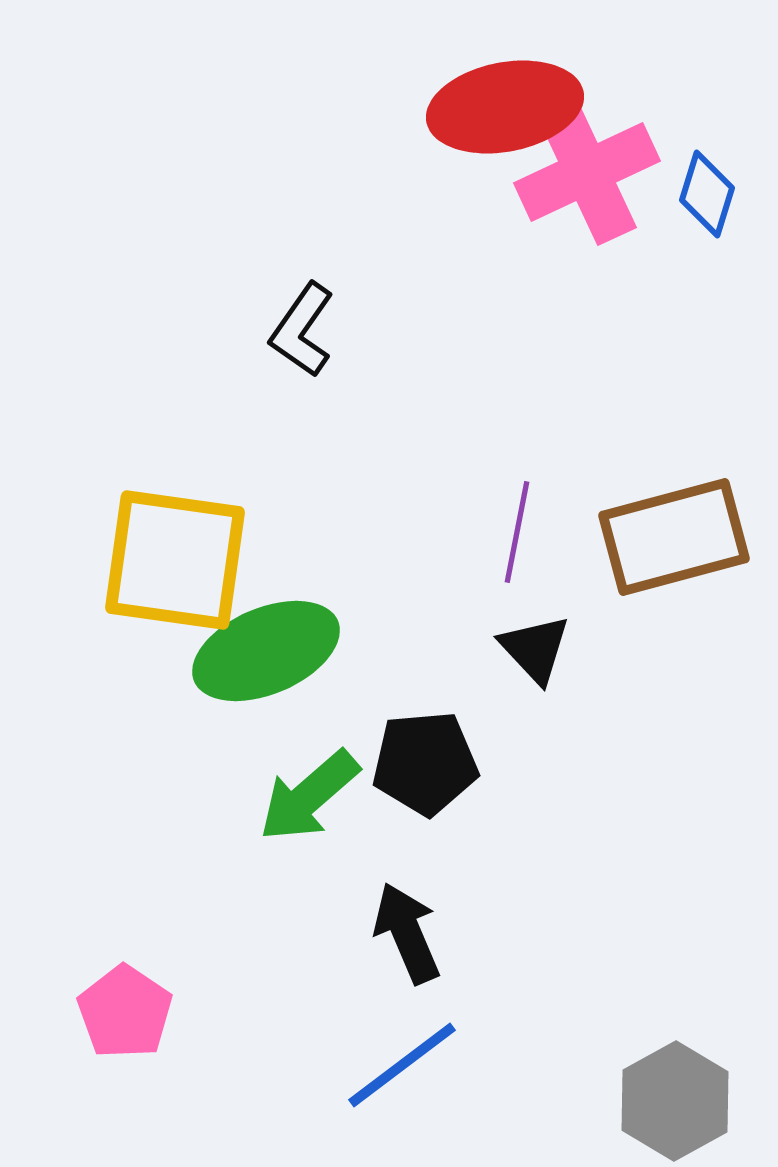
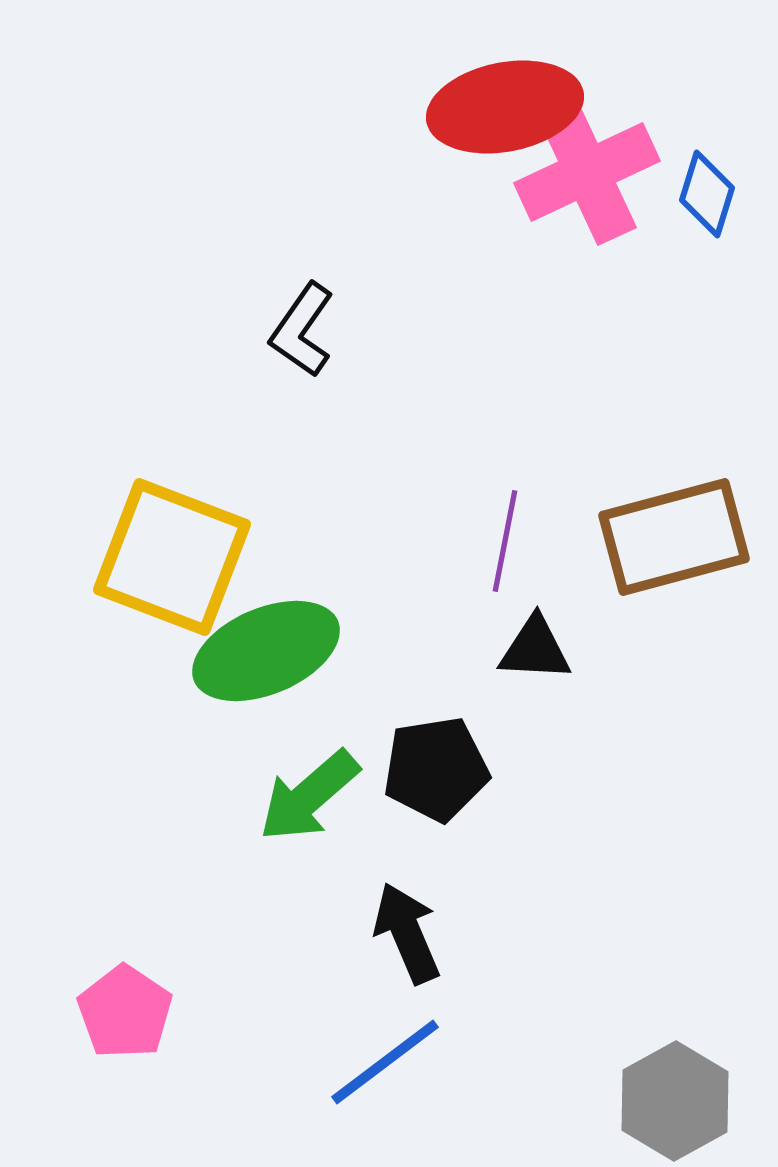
purple line: moved 12 px left, 9 px down
yellow square: moved 3 px left, 3 px up; rotated 13 degrees clockwise
black triangle: rotated 44 degrees counterclockwise
black pentagon: moved 11 px right, 6 px down; rotated 4 degrees counterclockwise
blue line: moved 17 px left, 3 px up
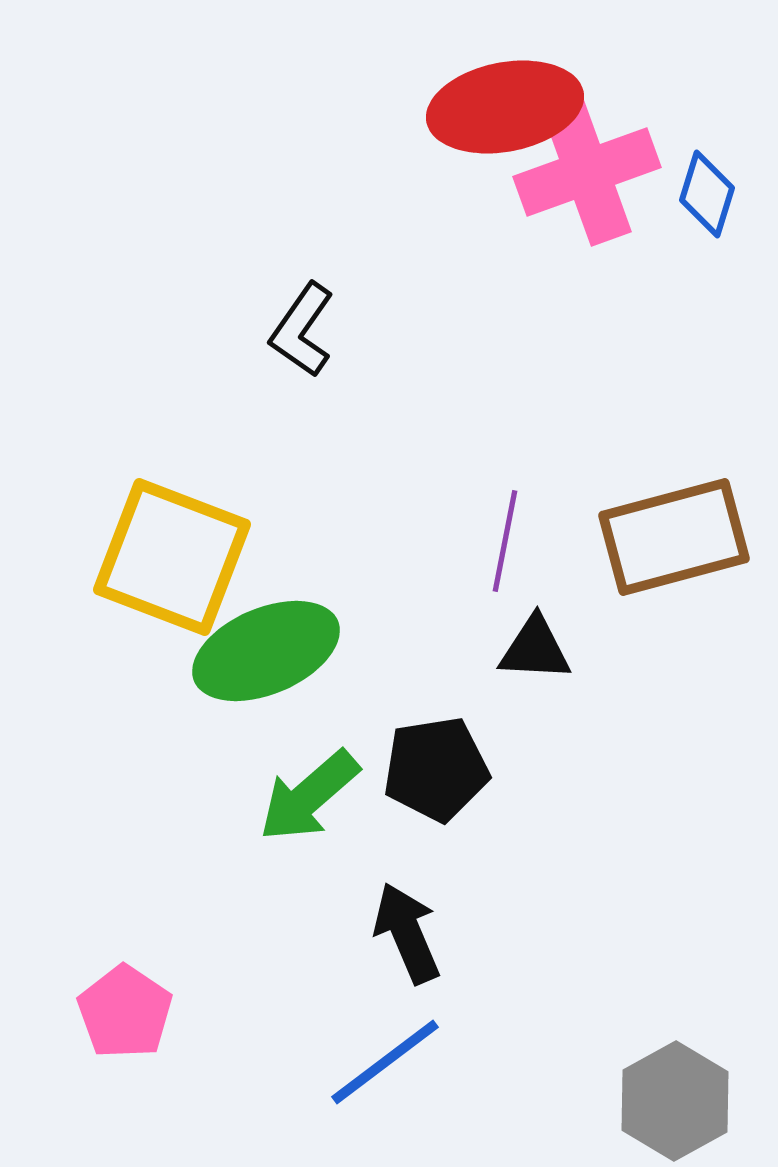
pink cross: rotated 5 degrees clockwise
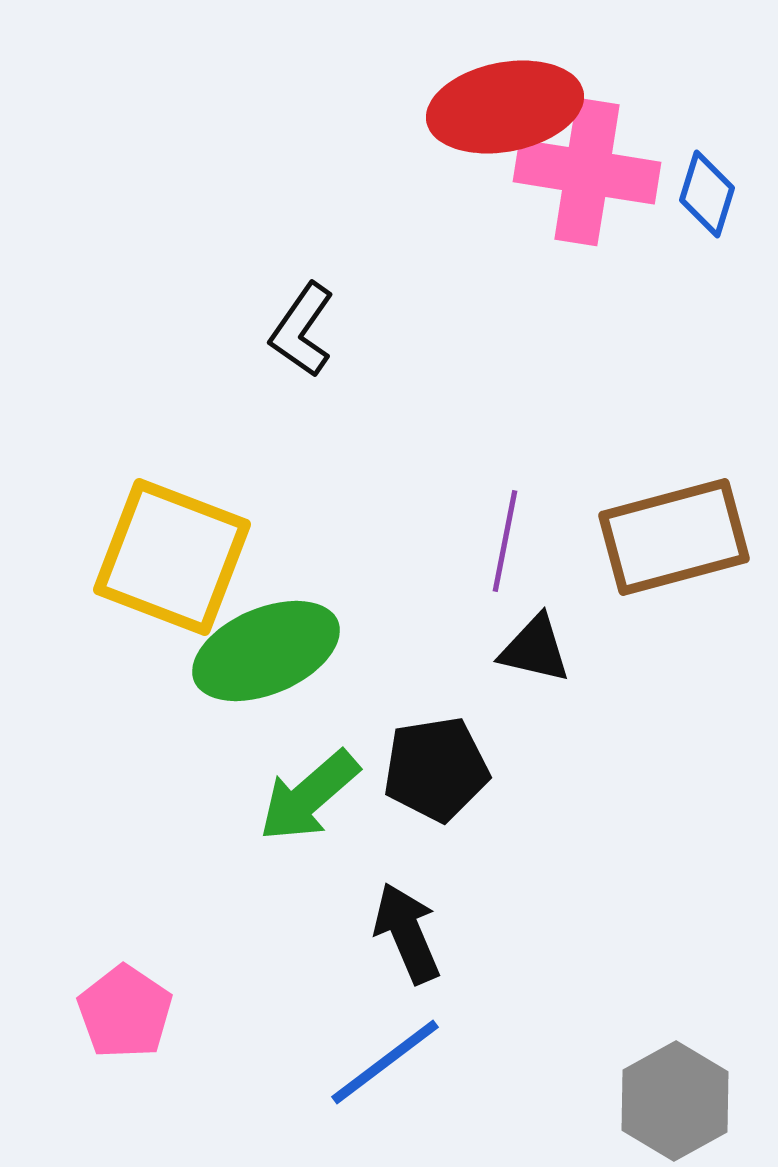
pink cross: rotated 29 degrees clockwise
black triangle: rotated 10 degrees clockwise
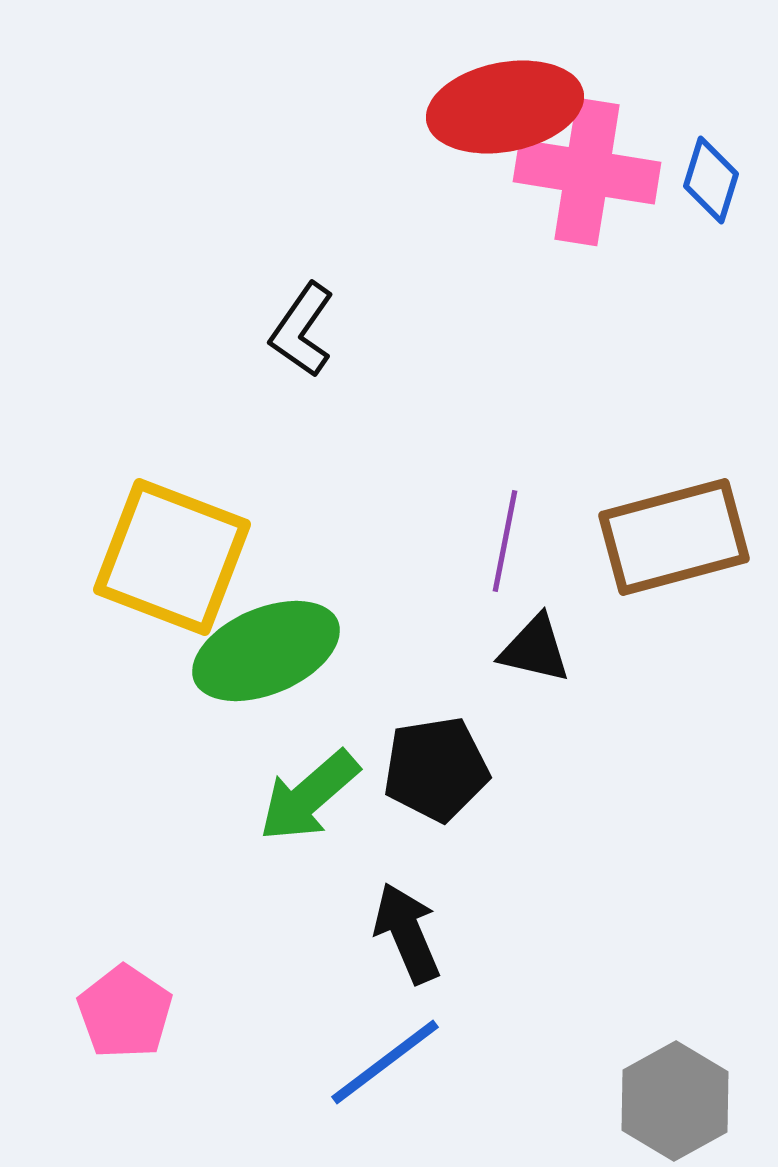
blue diamond: moved 4 px right, 14 px up
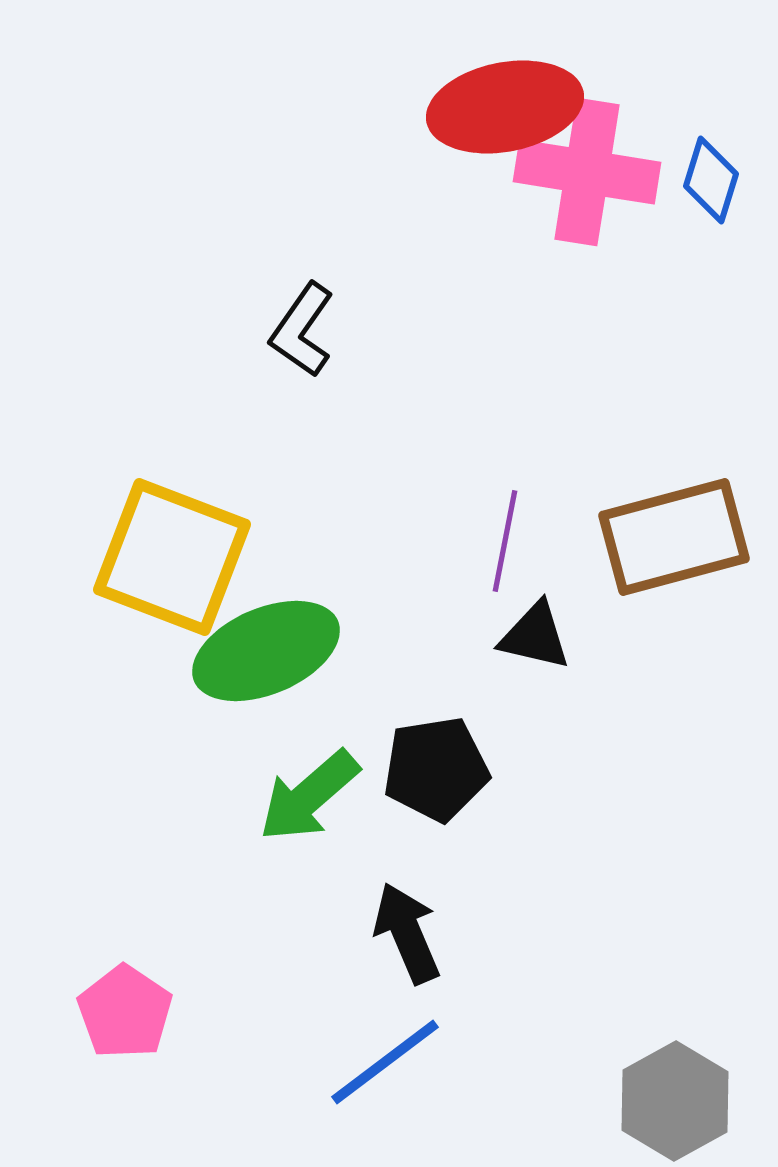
black triangle: moved 13 px up
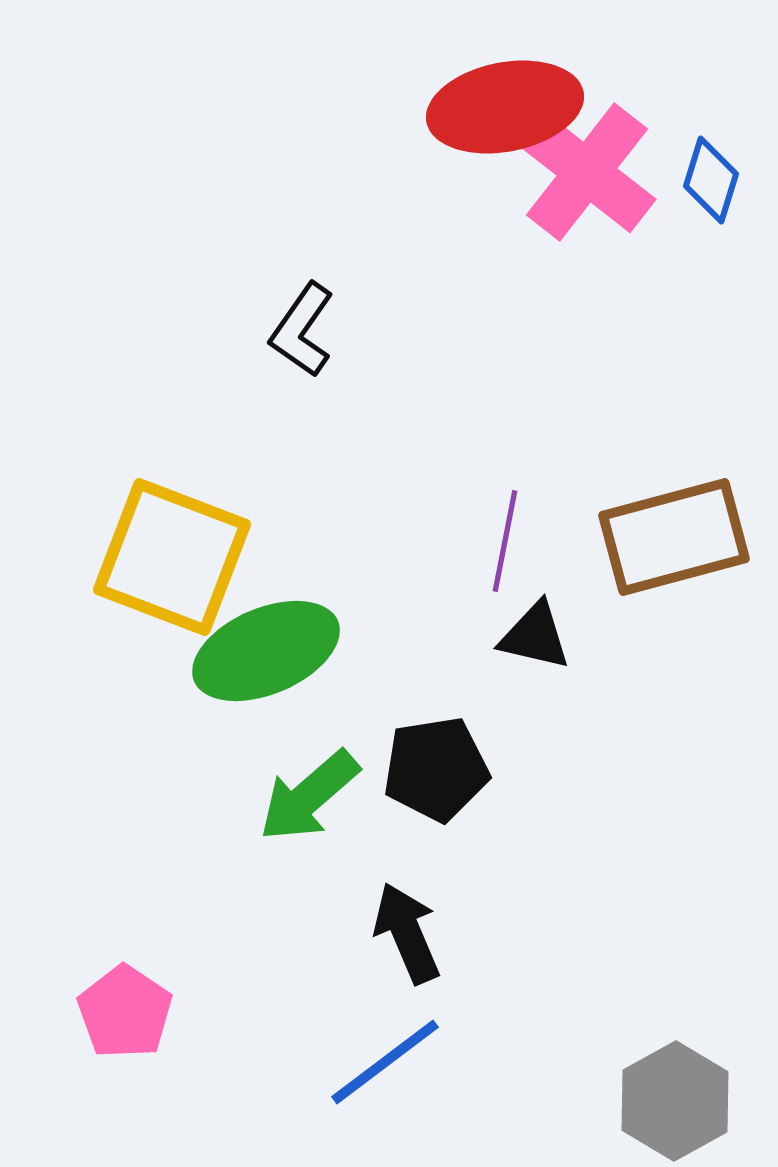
pink cross: rotated 29 degrees clockwise
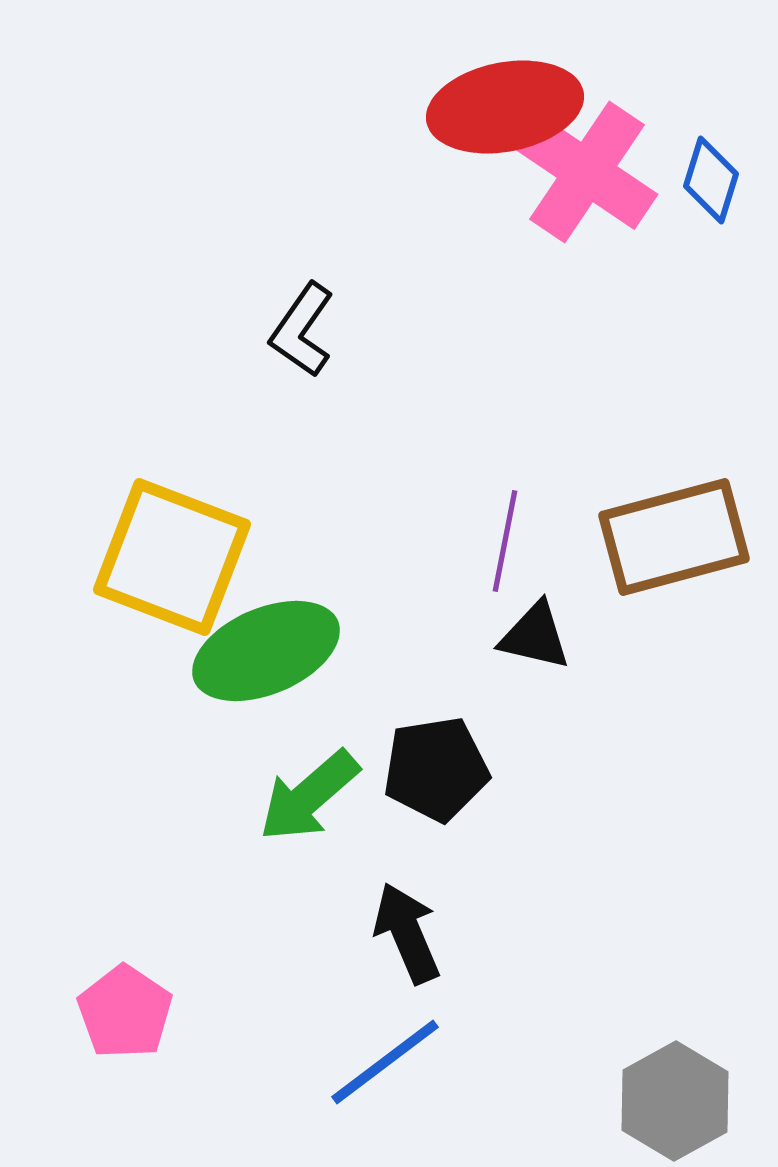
pink cross: rotated 4 degrees counterclockwise
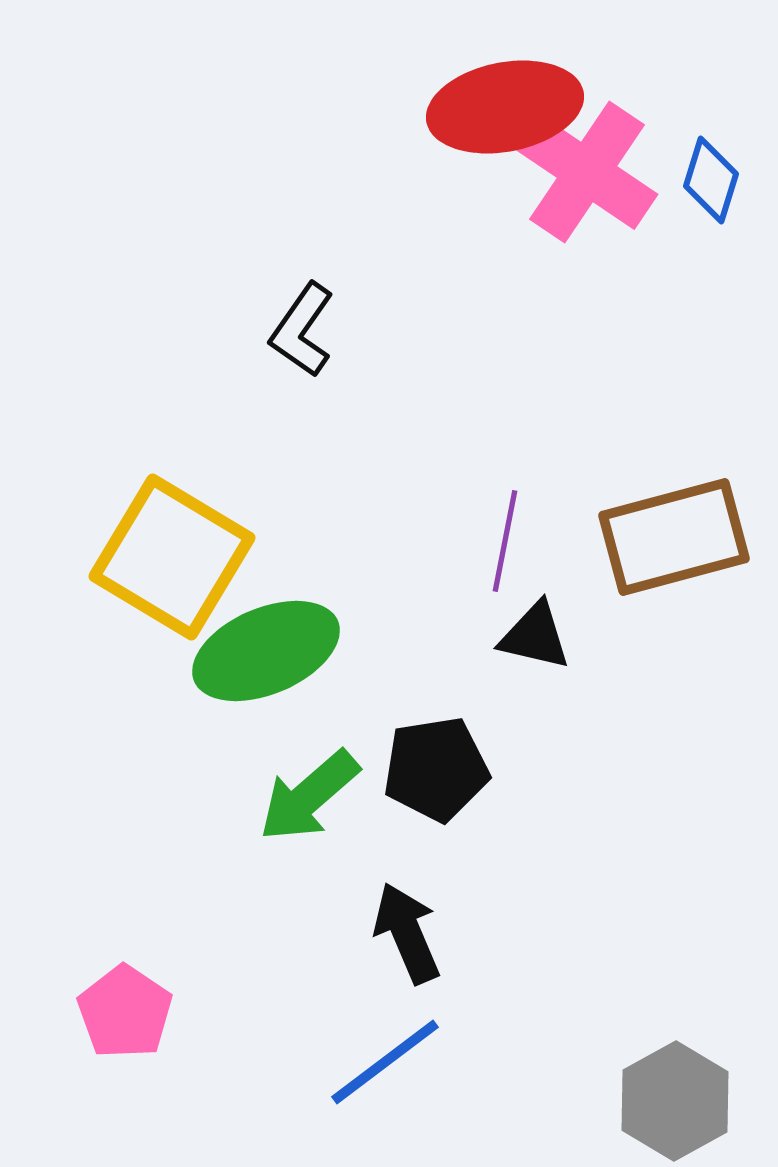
yellow square: rotated 10 degrees clockwise
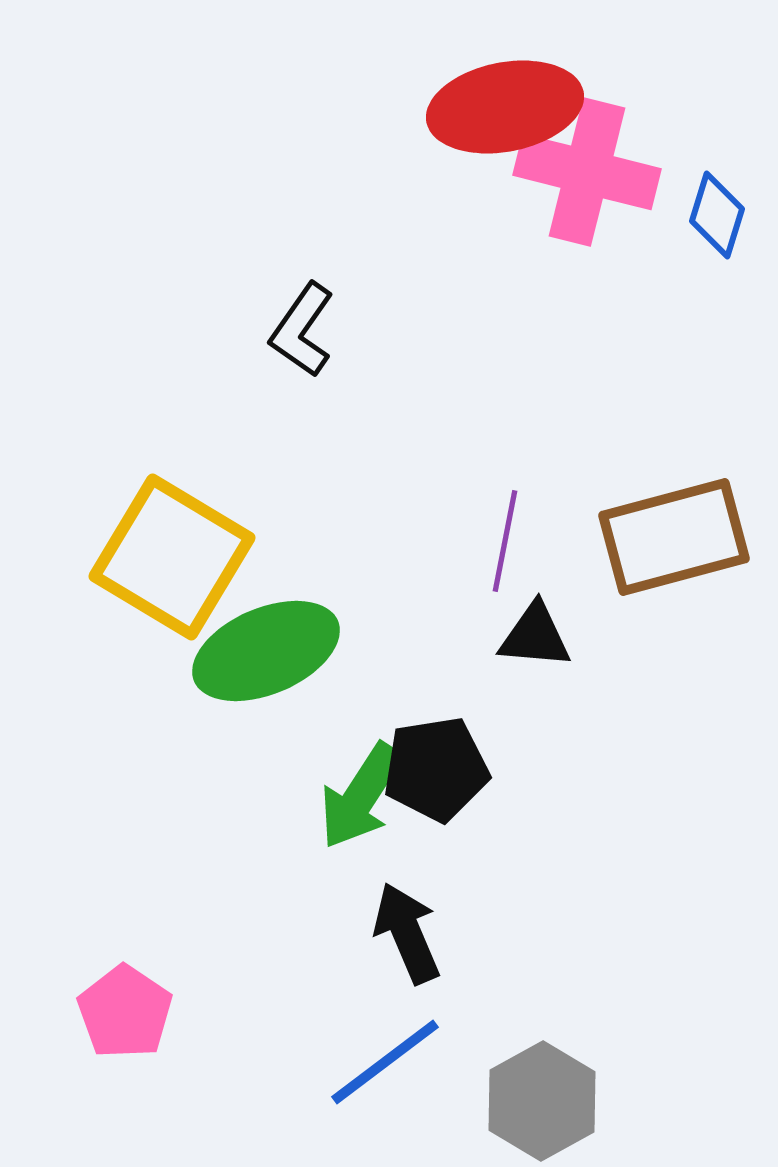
pink cross: rotated 20 degrees counterclockwise
blue diamond: moved 6 px right, 35 px down
black triangle: rotated 8 degrees counterclockwise
green arrow: moved 52 px right; rotated 16 degrees counterclockwise
gray hexagon: moved 133 px left
